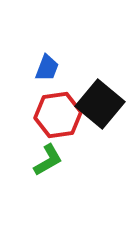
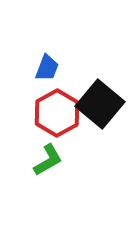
red hexagon: moved 1 px left, 2 px up; rotated 21 degrees counterclockwise
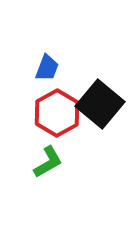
green L-shape: moved 2 px down
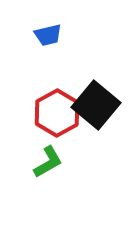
blue trapezoid: moved 1 px right, 33 px up; rotated 56 degrees clockwise
black square: moved 4 px left, 1 px down
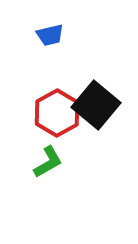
blue trapezoid: moved 2 px right
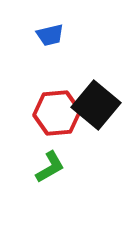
red hexagon: rotated 24 degrees clockwise
green L-shape: moved 2 px right, 5 px down
